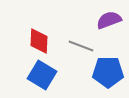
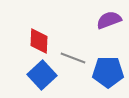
gray line: moved 8 px left, 12 px down
blue square: rotated 16 degrees clockwise
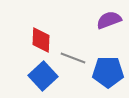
red diamond: moved 2 px right, 1 px up
blue square: moved 1 px right, 1 px down
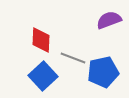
blue pentagon: moved 5 px left; rotated 12 degrees counterclockwise
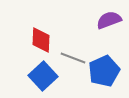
blue pentagon: moved 1 px right, 1 px up; rotated 12 degrees counterclockwise
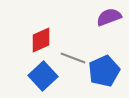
purple semicircle: moved 3 px up
red diamond: rotated 64 degrees clockwise
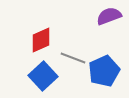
purple semicircle: moved 1 px up
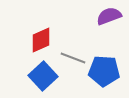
blue pentagon: rotated 28 degrees clockwise
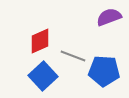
purple semicircle: moved 1 px down
red diamond: moved 1 px left, 1 px down
gray line: moved 2 px up
